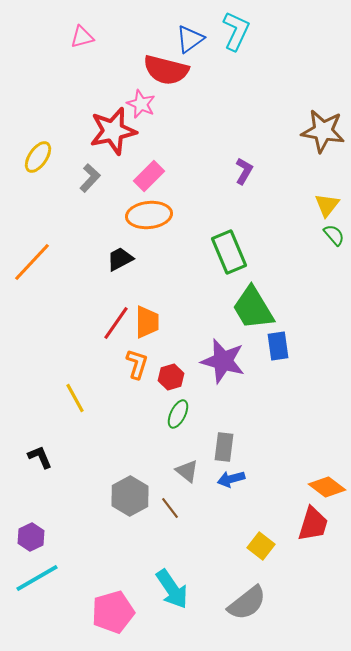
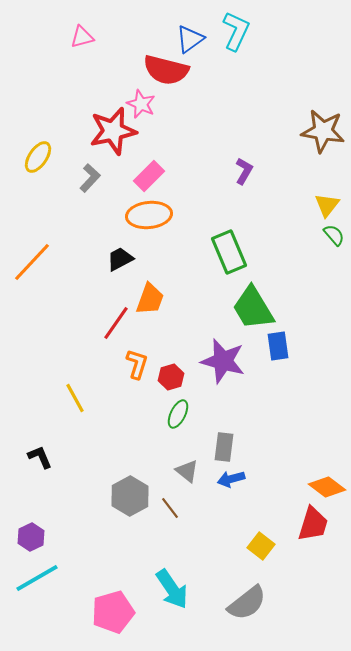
orange trapezoid: moved 3 px right, 23 px up; rotated 20 degrees clockwise
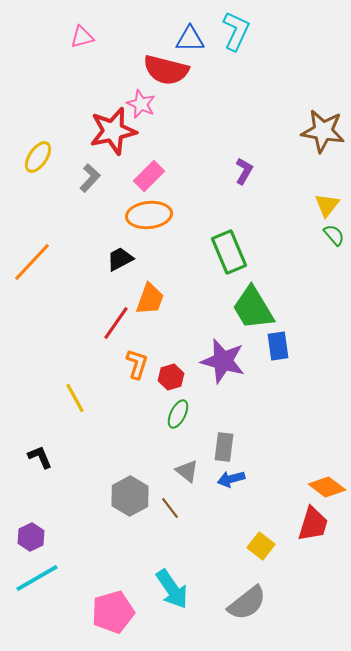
blue triangle: rotated 36 degrees clockwise
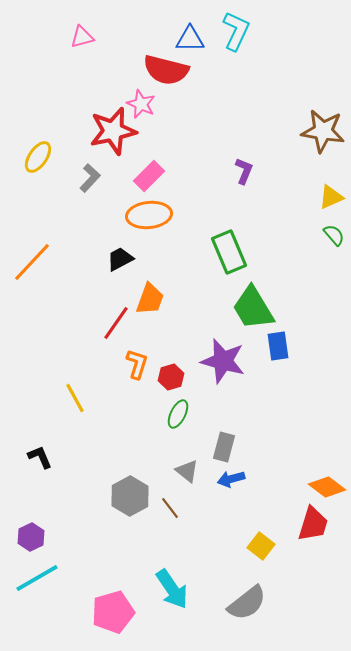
purple L-shape: rotated 8 degrees counterclockwise
yellow triangle: moved 4 px right, 8 px up; rotated 28 degrees clockwise
gray rectangle: rotated 8 degrees clockwise
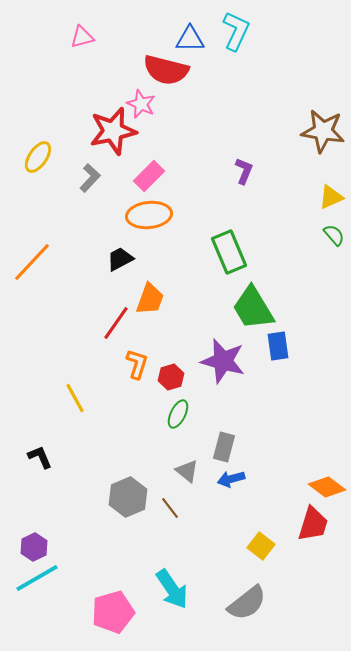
gray hexagon: moved 2 px left, 1 px down; rotated 6 degrees clockwise
purple hexagon: moved 3 px right, 10 px down
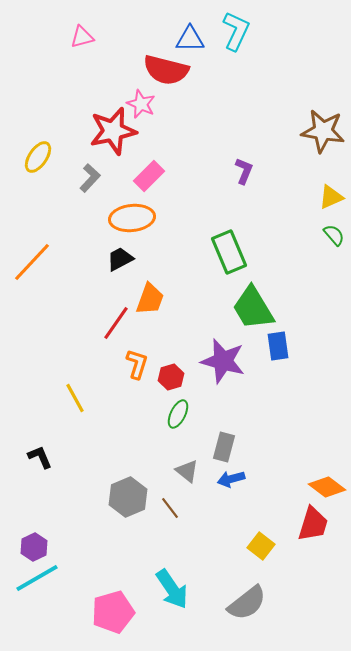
orange ellipse: moved 17 px left, 3 px down
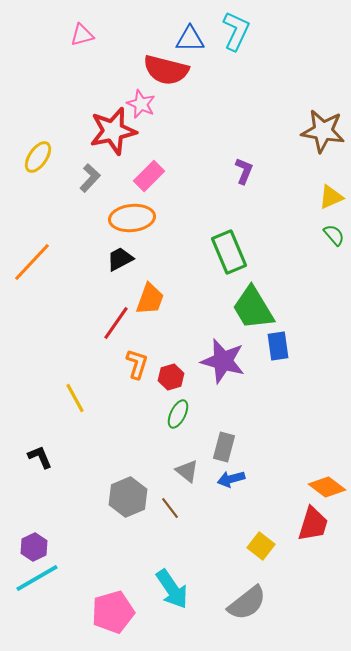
pink triangle: moved 2 px up
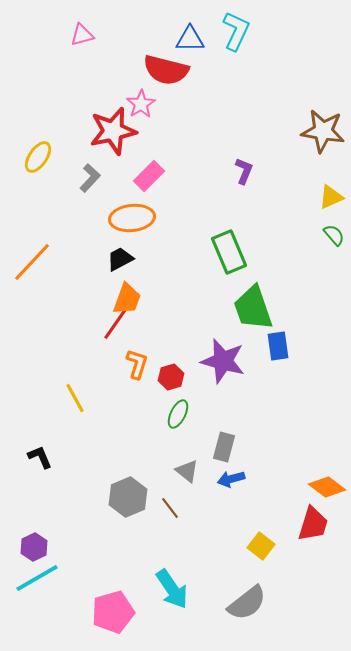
pink star: rotated 16 degrees clockwise
orange trapezoid: moved 23 px left
green trapezoid: rotated 12 degrees clockwise
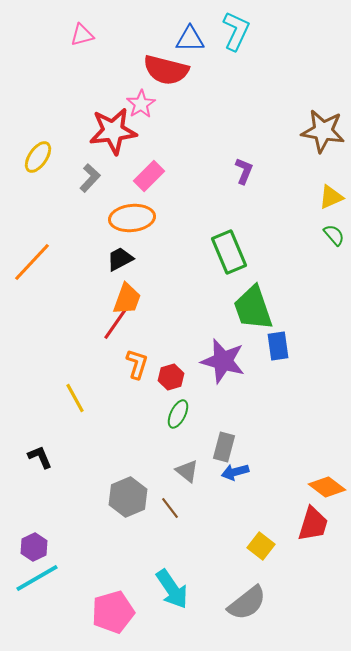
red star: rotated 6 degrees clockwise
blue arrow: moved 4 px right, 7 px up
